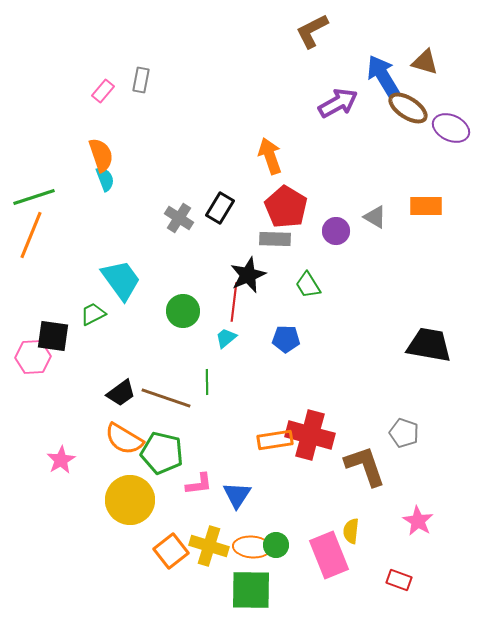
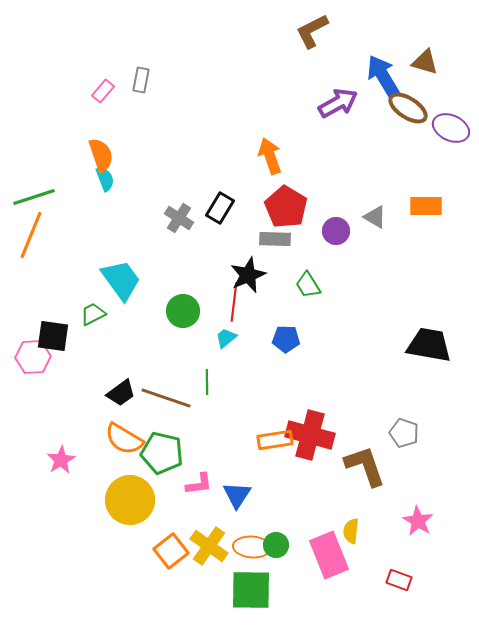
yellow cross at (209, 546): rotated 18 degrees clockwise
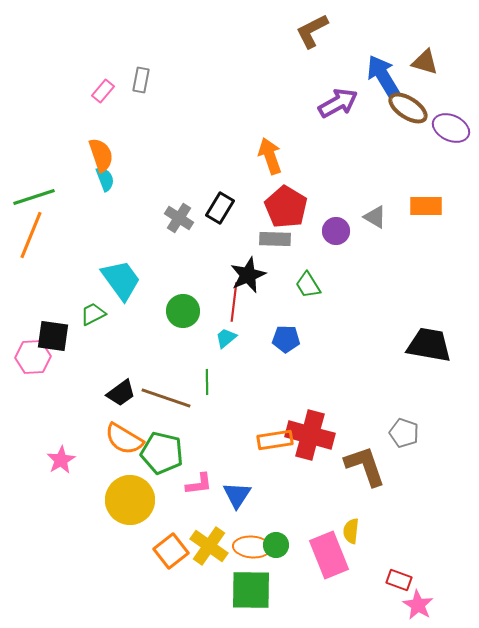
pink star at (418, 521): moved 84 px down
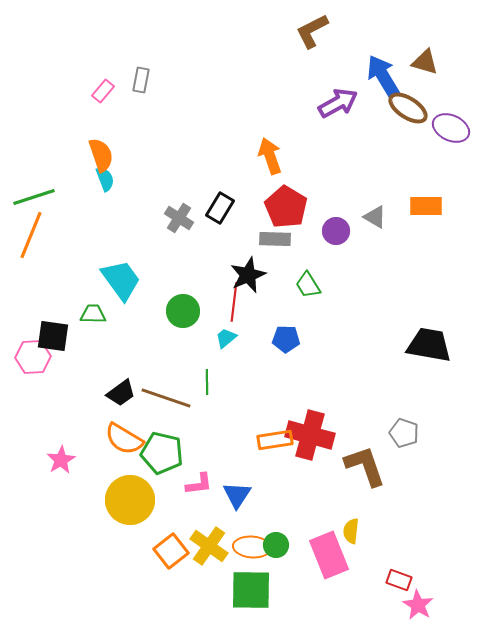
green trapezoid at (93, 314): rotated 28 degrees clockwise
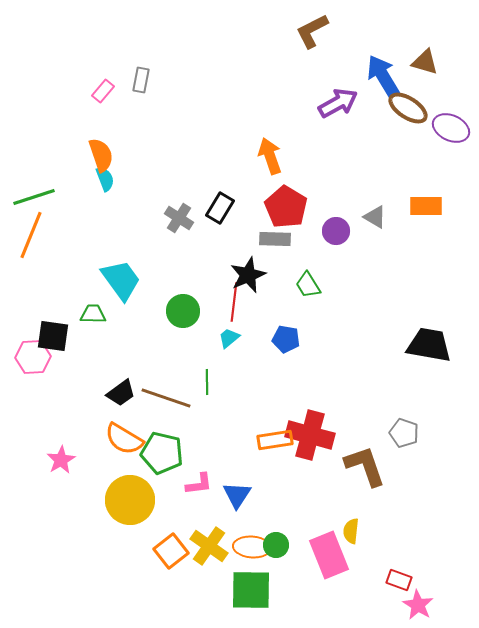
cyan trapezoid at (226, 338): moved 3 px right
blue pentagon at (286, 339): rotated 8 degrees clockwise
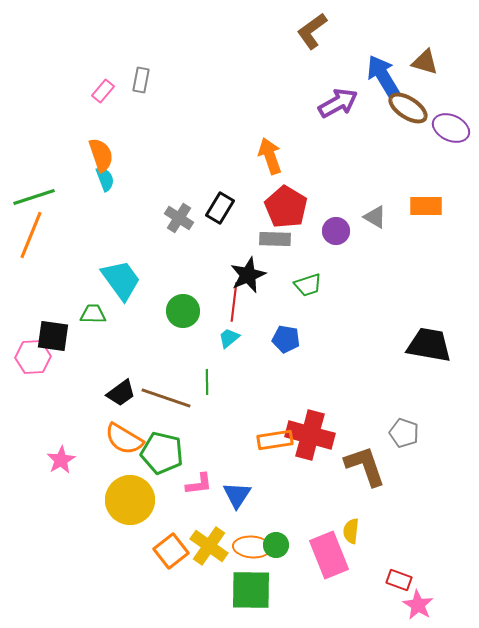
brown L-shape at (312, 31): rotated 9 degrees counterclockwise
green trapezoid at (308, 285): rotated 76 degrees counterclockwise
